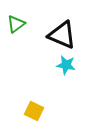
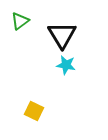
green triangle: moved 4 px right, 3 px up
black triangle: rotated 36 degrees clockwise
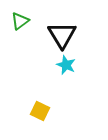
cyan star: rotated 12 degrees clockwise
yellow square: moved 6 px right
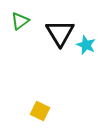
black triangle: moved 2 px left, 2 px up
cyan star: moved 20 px right, 20 px up
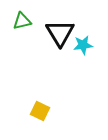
green triangle: moved 2 px right; rotated 24 degrees clockwise
cyan star: moved 3 px left; rotated 30 degrees counterclockwise
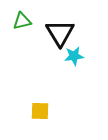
cyan star: moved 9 px left, 11 px down
yellow square: rotated 24 degrees counterclockwise
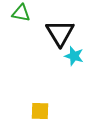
green triangle: moved 1 px left, 8 px up; rotated 24 degrees clockwise
cyan star: rotated 24 degrees clockwise
